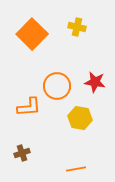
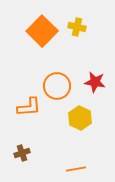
orange square: moved 10 px right, 3 px up
yellow hexagon: rotated 15 degrees clockwise
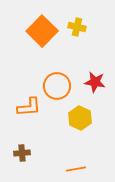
brown cross: rotated 14 degrees clockwise
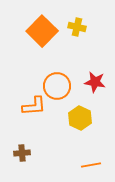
orange L-shape: moved 5 px right, 1 px up
orange line: moved 15 px right, 4 px up
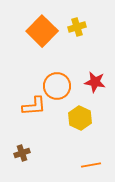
yellow cross: rotated 30 degrees counterclockwise
brown cross: rotated 14 degrees counterclockwise
